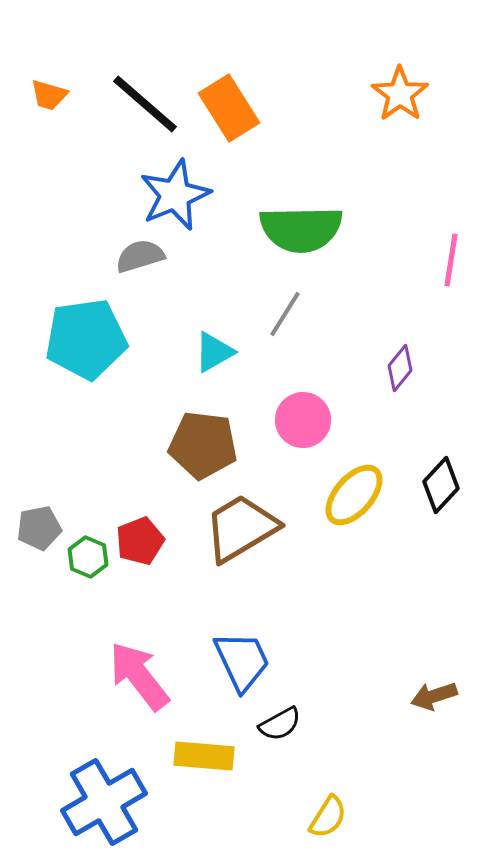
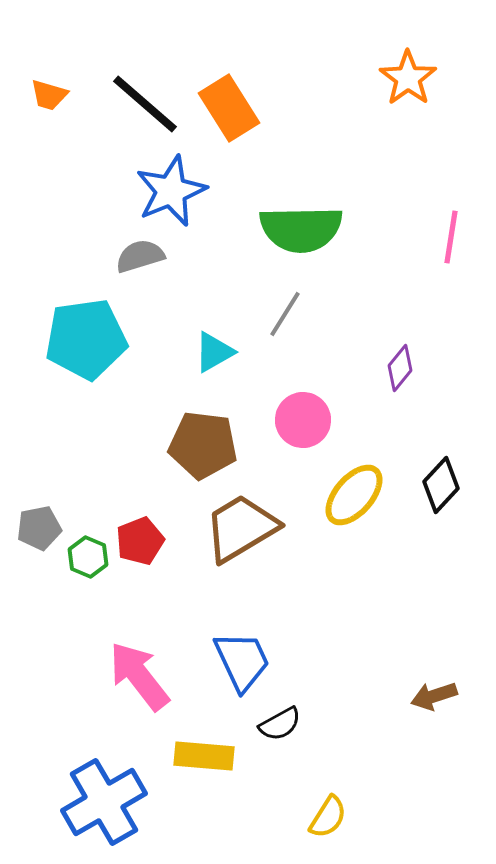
orange star: moved 8 px right, 16 px up
blue star: moved 4 px left, 4 px up
pink line: moved 23 px up
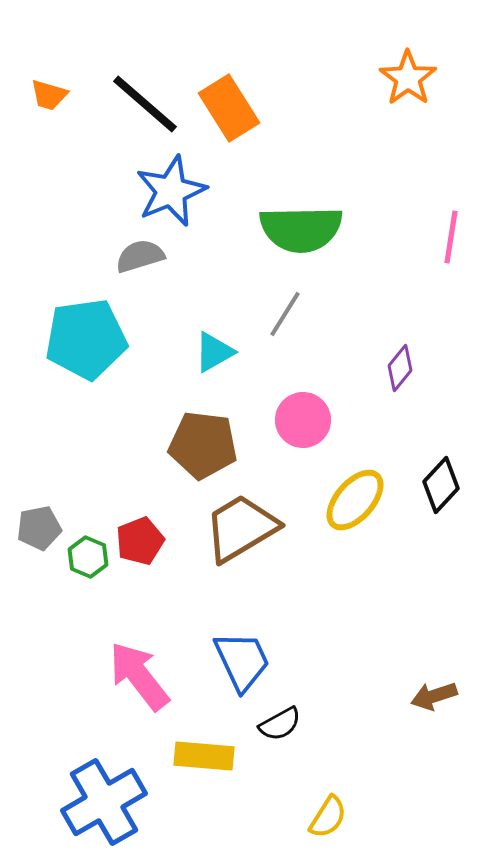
yellow ellipse: moved 1 px right, 5 px down
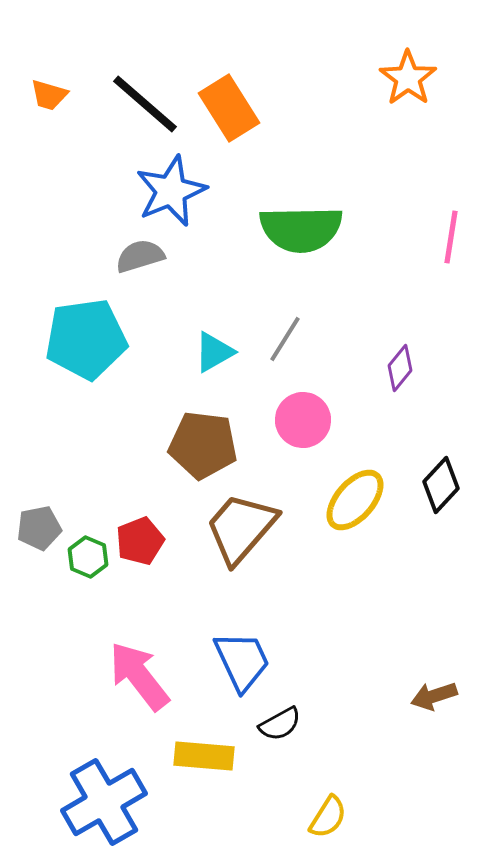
gray line: moved 25 px down
brown trapezoid: rotated 18 degrees counterclockwise
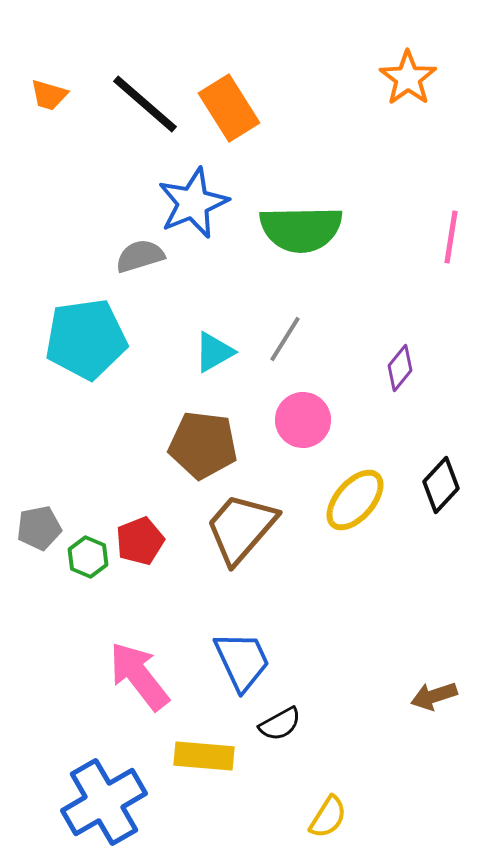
blue star: moved 22 px right, 12 px down
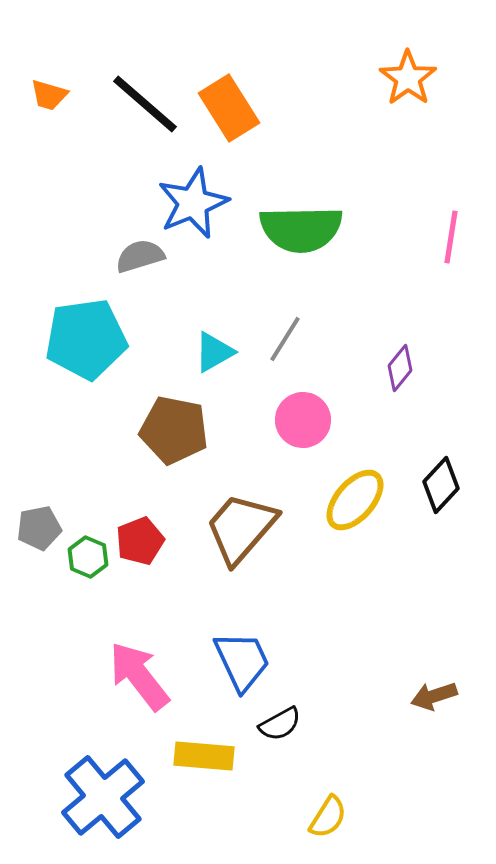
brown pentagon: moved 29 px left, 15 px up; rotated 4 degrees clockwise
blue cross: moved 1 px left, 5 px up; rotated 10 degrees counterclockwise
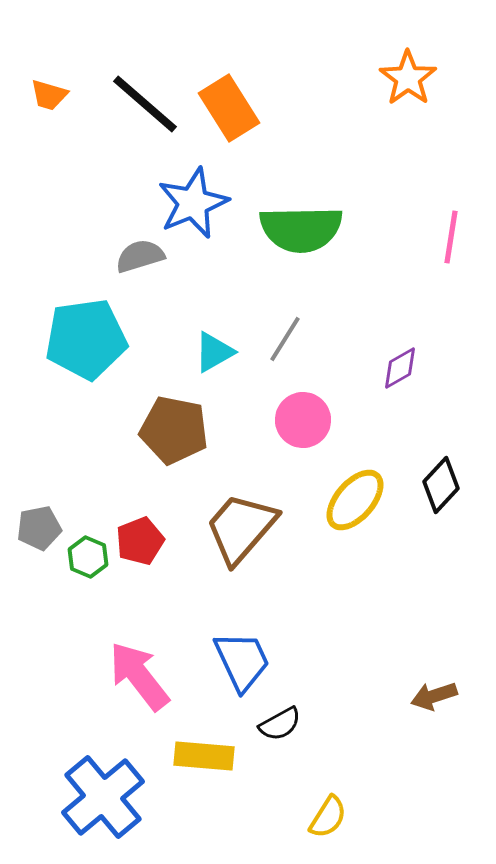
purple diamond: rotated 21 degrees clockwise
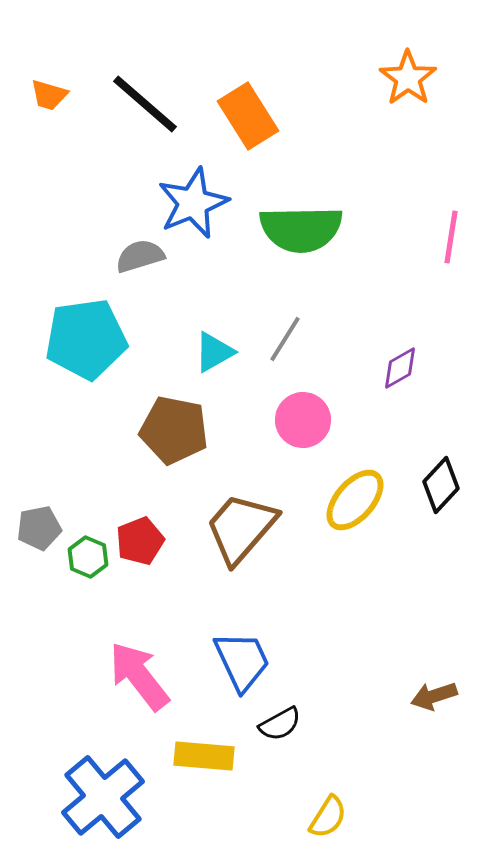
orange rectangle: moved 19 px right, 8 px down
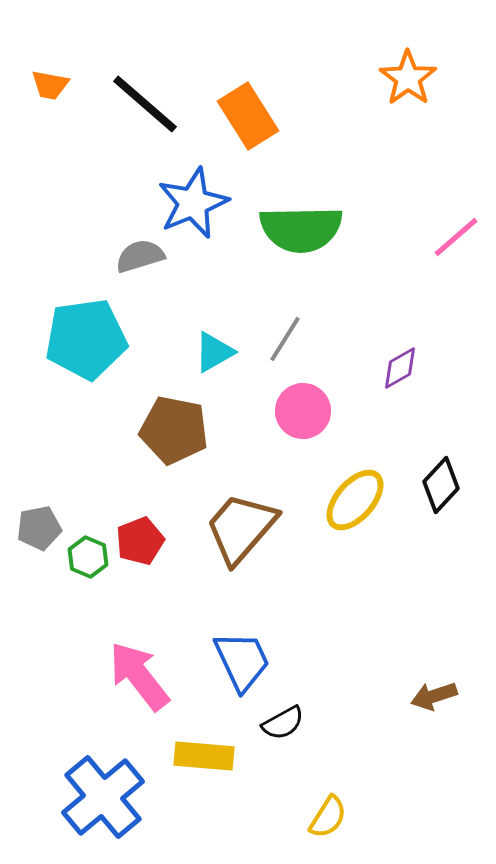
orange trapezoid: moved 1 px right, 10 px up; rotated 6 degrees counterclockwise
pink line: moved 5 px right; rotated 40 degrees clockwise
pink circle: moved 9 px up
black semicircle: moved 3 px right, 1 px up
